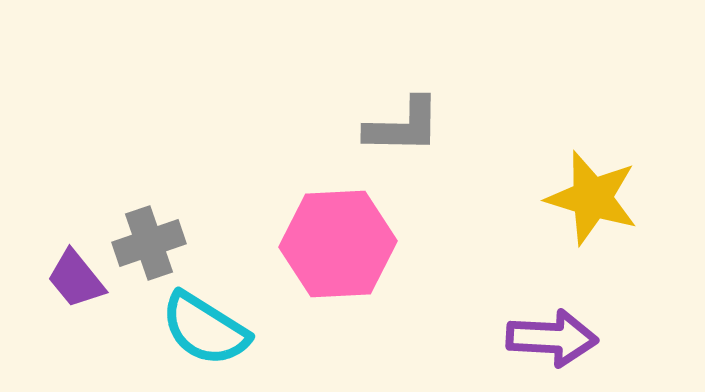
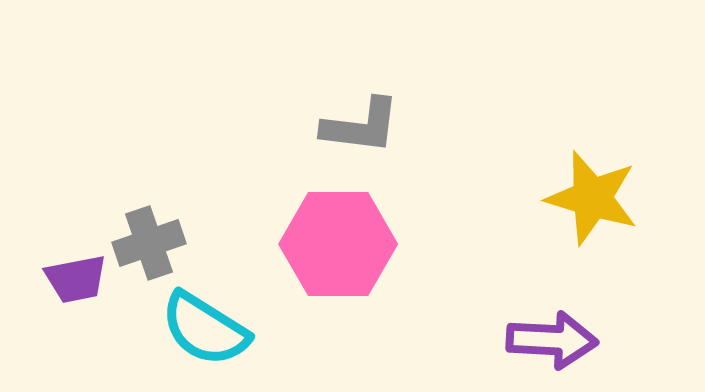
gray L-shape: moved 42 px left; rotated 6 degrees clockwise
pink hexagon: rotated 3 degrees clockwise
purple trapezoid: rotated 62 degrees counterclockwise
purple arrow: moved 2 px down
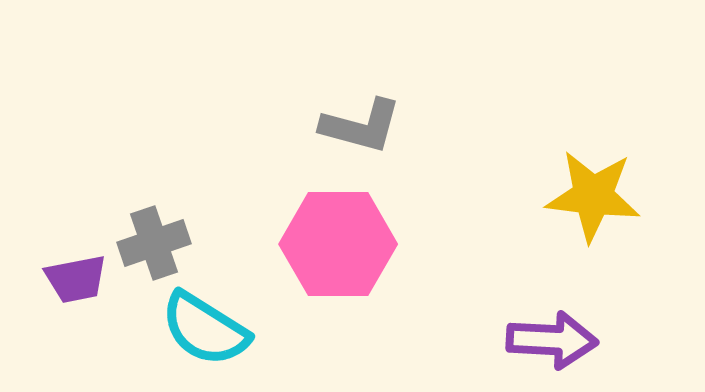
gray L-shape: rotated 8 degrees clockwise
yellow star: moved 1 px right, 2 px up; rotated 10 degrees counterclockwise
gray cross: moved 5 px right
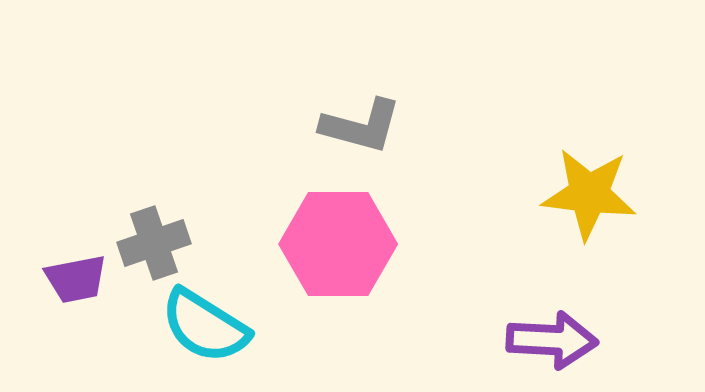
yellow star: moved 4 px left, 2 px up
cyan semicircle: moved 3 px up
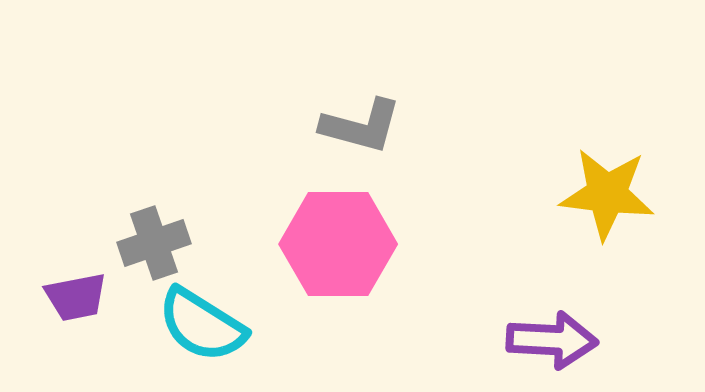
yellow star: moved 18 px right
purple trapezoid: moved 18 px down
cyan semicircle: moved 3 px left, 1 px up
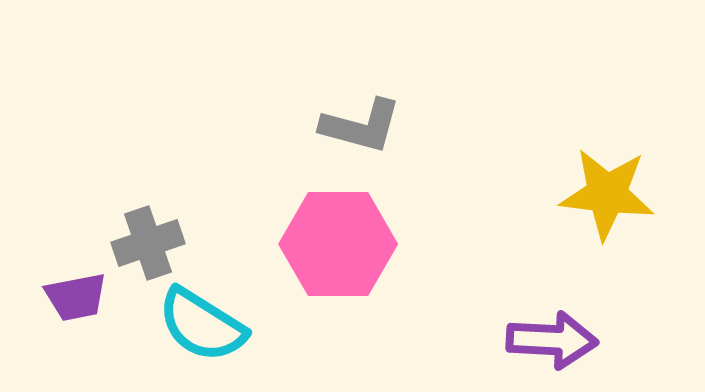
gray cross: moved 6 px left
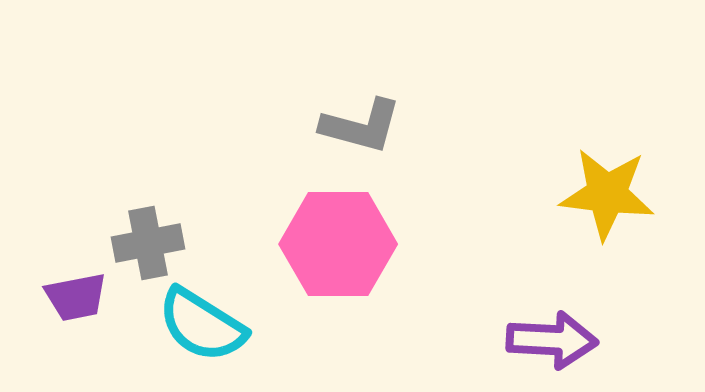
gray cross: rotated 8 degrees clockwise
